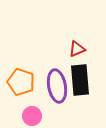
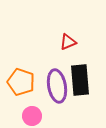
red triangle: moved 9 px left, 7 px up
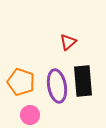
red triangle: rotated 18 degrees counterclockwise
black rectangle: moved 3 px right, 1 px down
pink circle: moved 2 px left, 1 px up
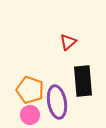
orange pentagon: moved 9 px right, 8 px down
purple ellipse: moved 16 px down
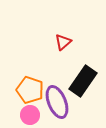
red triangle: moved 5 px left
black rectangle: rotated 40 degrees clockwise
purple ellipse: rotated 12 degrees counterclockwise
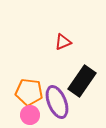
red triangle: rotated 18 degrees clockwise
black rectangle: moved 1 px left
orange pentagon: moved 1 px left, 2 px down; rotated 12 degrees counterclockwise
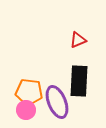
red triangle: moved 15 px right, 2 px up
black rectangle: moved 3 px left; rotated 32 degrees counterclockwise
pink circle: moved 4 px left, 5 px up
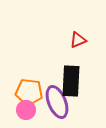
black rectangle: moved 8 px left
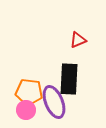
black rectangle: moved 2 px left, 2 px up
purple ellipse: moved 3 px left
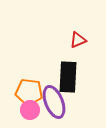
black rectangle: moved 1 px left, 2 px up
pink circle: moved 4 px right
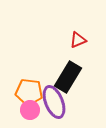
black rectangle: rotated 28 degrees clockwise
